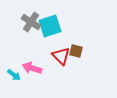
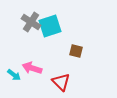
red triangle: moved 26 px down
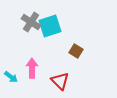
brown square: rotated 16 degrees clockwise
pink arrow: rotated 72 degrees clockwise
cyan arrow: moved 3 px left, 2 px down
red triangle: moved 1 px left, 1 px up
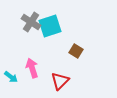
pink arrow: rotated 18 degrees counterclockwise
red triangle: rotated 30 degrees clockwise
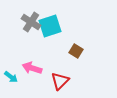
pink arrow: rotated 54 degrees counterclockwise
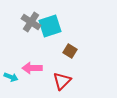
brown square: moved 6 px left
pink arrow: rotated 18 degrees counterclockwise
cyan arrow: rotated 16 degrees counterclockwise
red triangle: moved 2 px right
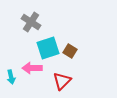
cyan square: moved 2 px left, 22 px down
cyan arrow: rotated 56 degrees clockwise
